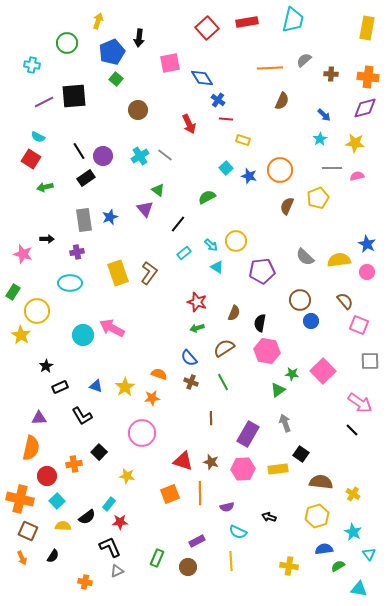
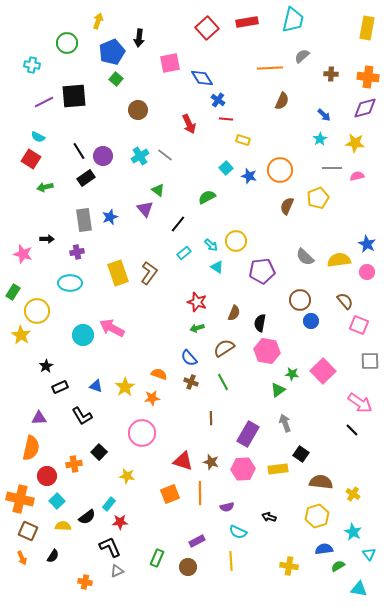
gray semicircle at (304, 60): moved 2 px left, 4 px up
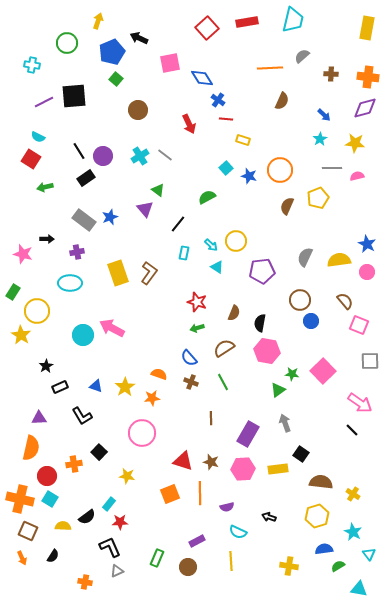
black arrow at (139, 38): rotated 108 degrees clockwise
gray rectangle at (84, 220): rotated 45 degrees counterclockwise
cyan rectangle at (184, 253): rotated 40 degrees counterclockwise
gray semicircle at (305, 257): rotated 72 degrees clockwise
cyan square at (57, 501): moved 7 px left, 2 px up; rotated 14 degrees counterclockwise
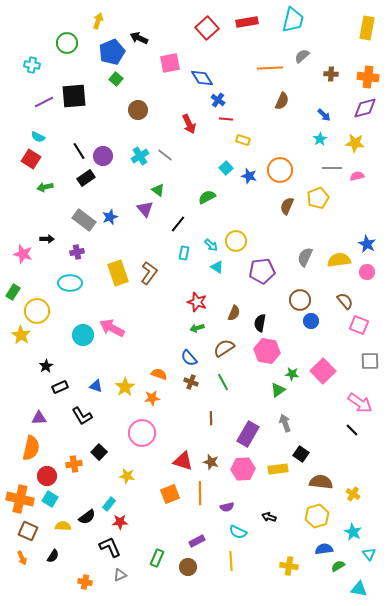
gray triangle at (117, 571): moved 3 px right, 4 px down
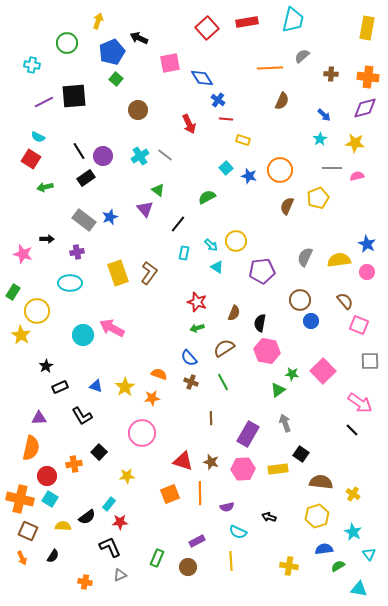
yellow star at (127, 476): rotated 14 degrees counterclockwise
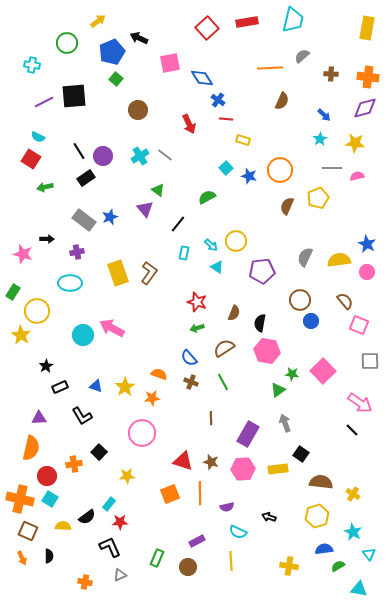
yellow arrow at (98, 21): rotated 35 degrees clockwise
black semicircle at (53, 556): moved 4 px left; rotated 32 degrees counterclockwise
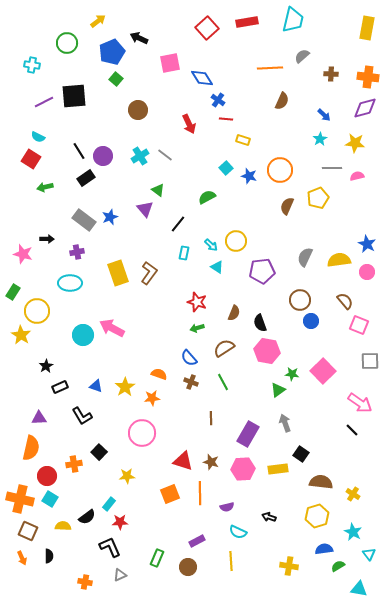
black semicircle at (260, 323): rotated 30 degrees counterclockwise
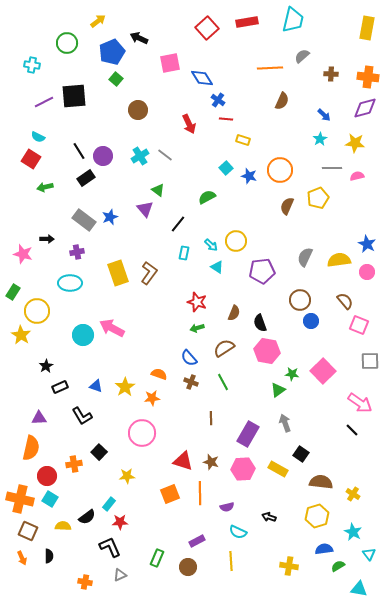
yellow rectangle at (278, 469): rotated 36 degrees clockwise
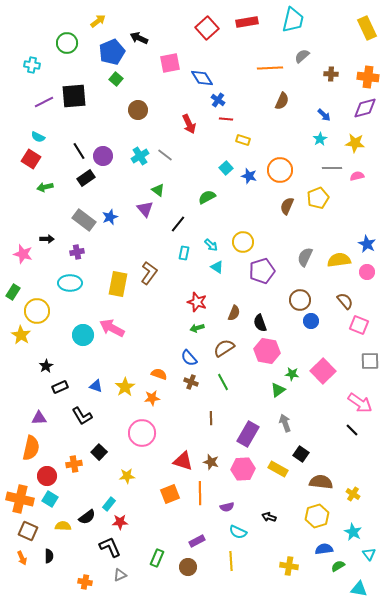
yellow rectangle at (367, 28): rotated 35 degrees counterclockwise
yellow circle at (236, 241): moved 7 px right, 1 px down
purple pentagon at (262, 271): rotated 10 degrees counterclockwise
yellow rectangle at (118, 273): moved 11 px down; rotated 30 degrees clockwise
